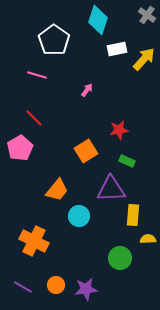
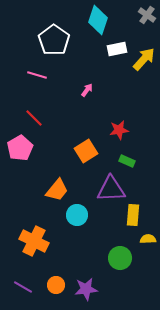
cyan circle: moved 2 px left, 1 px up
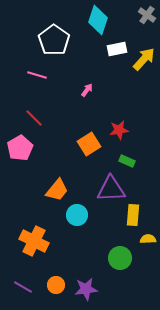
orange square: moved 3 px right, 7 px up
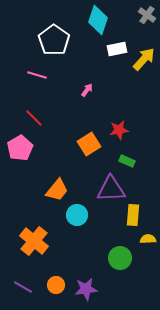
orange cross: rotated 12 degrees clockwise
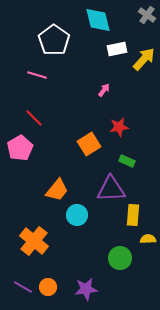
cyan diamond: rotated 32 degrees counterclockwise
pink arrow: moved 17 px right
red star: moved 3 px up
orange circle: moved 8 px left, 2 px down
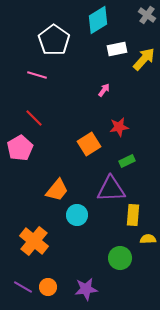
cyan diamond: rotated 72 degrees clockwise
green rectangle: rotated 49 degrees counterclockwise
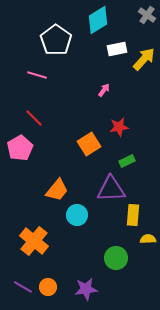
white pentagon: moved 2 px right
green circle: moved 4 px left
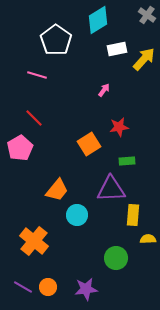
green rectangle: rotated 21 degrees clockwise
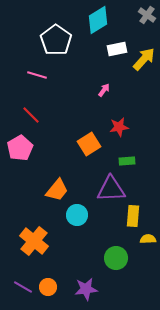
red line: moved 3 px left, 3 px up
yellow rectangle: moved 1 px down
